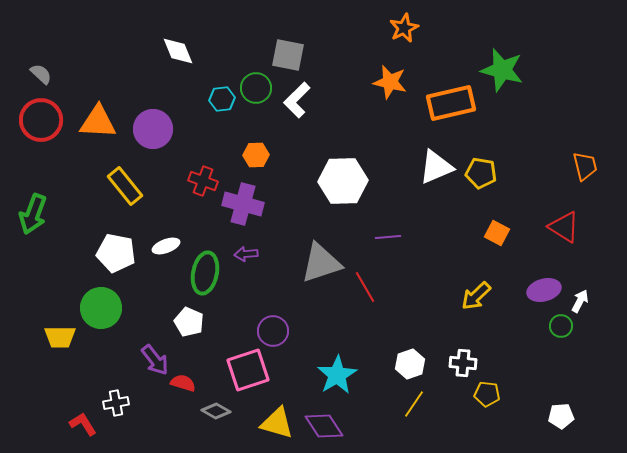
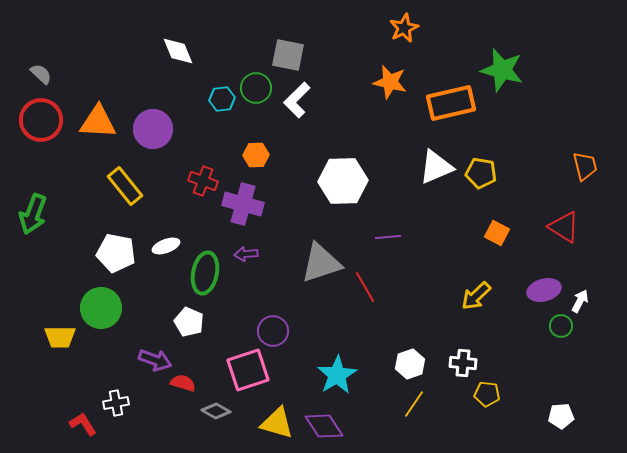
purple arrow at (155, 360): rotated 32 degrees counterclockwise
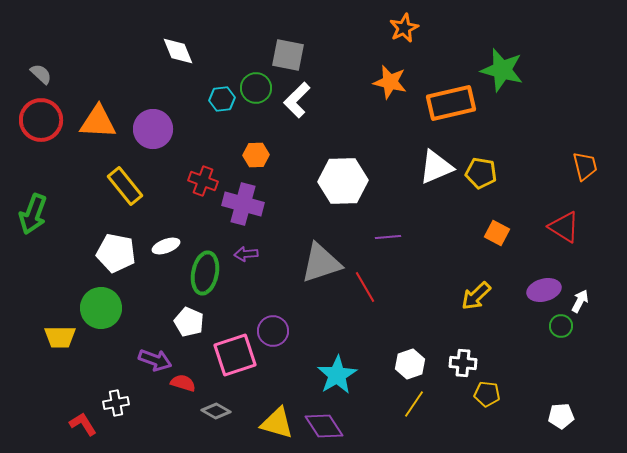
pink square at (248, 370): moved 13 px left, 15 px up
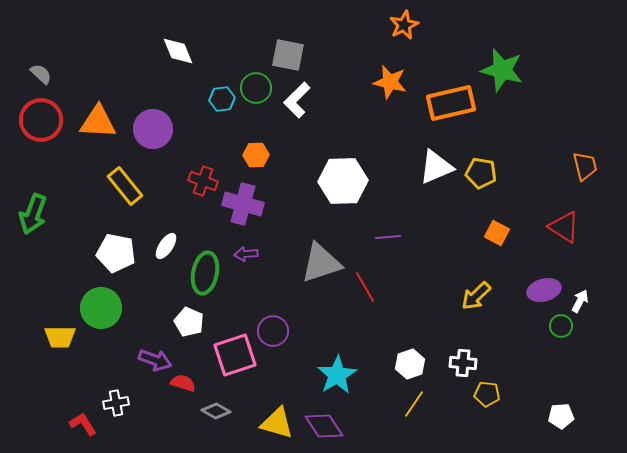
orange star at (404, 28): moved 3 px up
white ellipse at (166, 246): rotated 36 degrees counterclockwise
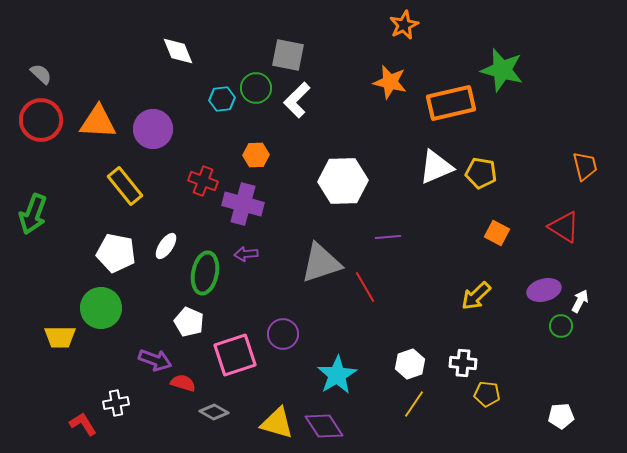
purple circle at (273, 331): moved 10 px right, 3 px down
gray diamond at (216, 411): moved 2 px left, 1 px down
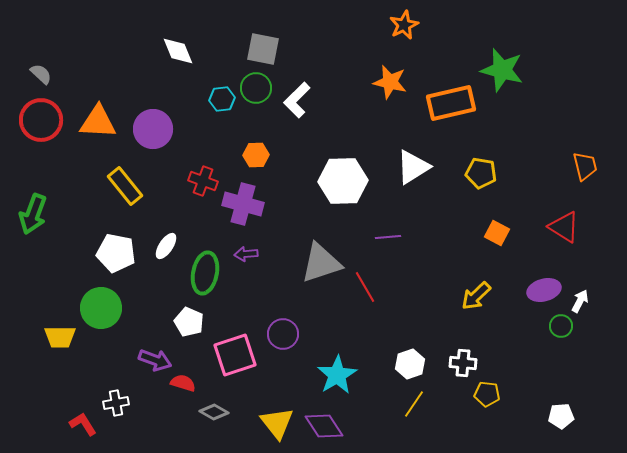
gray square at (288, 55): moved 25 px left, 6 px up
white triangle at (436, 167): moved 23 px left; rotated 9 degrees counterclockwise
yellow triangle at (277, 423): rotated 36 degrees clockwise
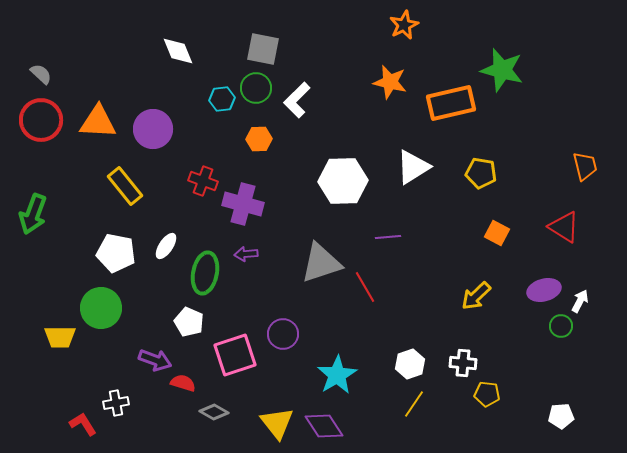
orange hexagon at (256, 155): moved 3 px right, 16 px up
